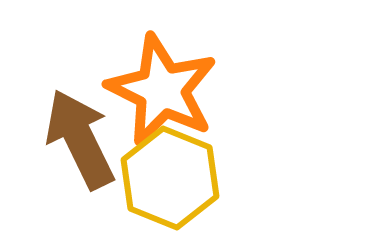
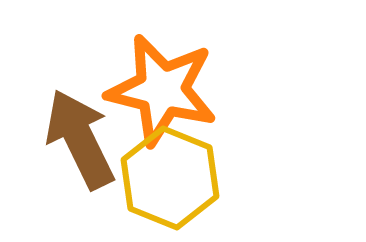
orange star: rotated 12 degrees counterclockwise
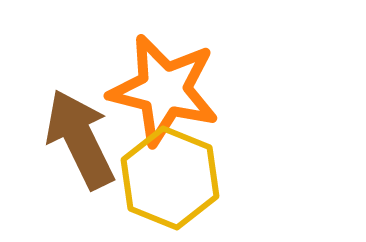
orange star: moved 2 px right
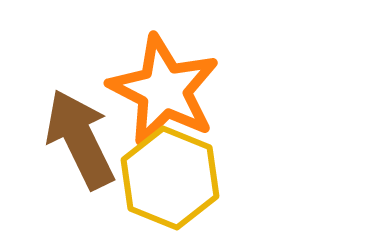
orange star: rotated 13 degrees clockwise
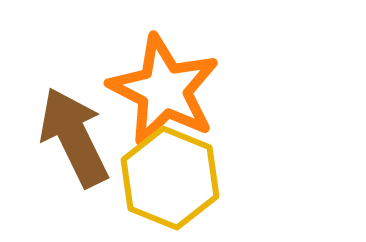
brown arrow: moved 6 px left, 2 px up
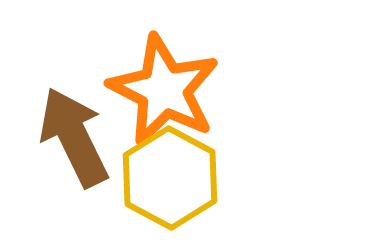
yellow hexagon: rotated 6 degrees clockwise
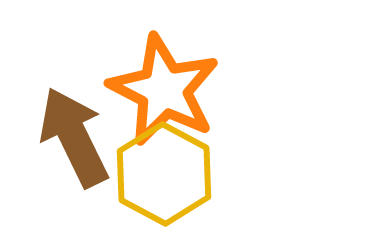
yellow hexagon: moved 6 px left, 4 px up
